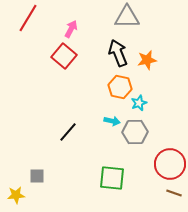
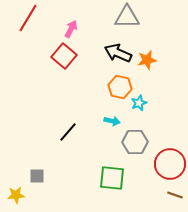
black arrow: rotated 44 degrees counterclockwise
gray hexagon: moved 10 px down
brown line: moved 1 px right, 2 px down
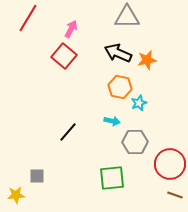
green square: rotated 12 degrees counterclockwise
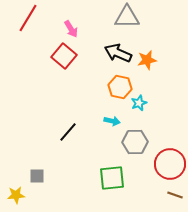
pink arrow: rotated 120 degrees clockwise
